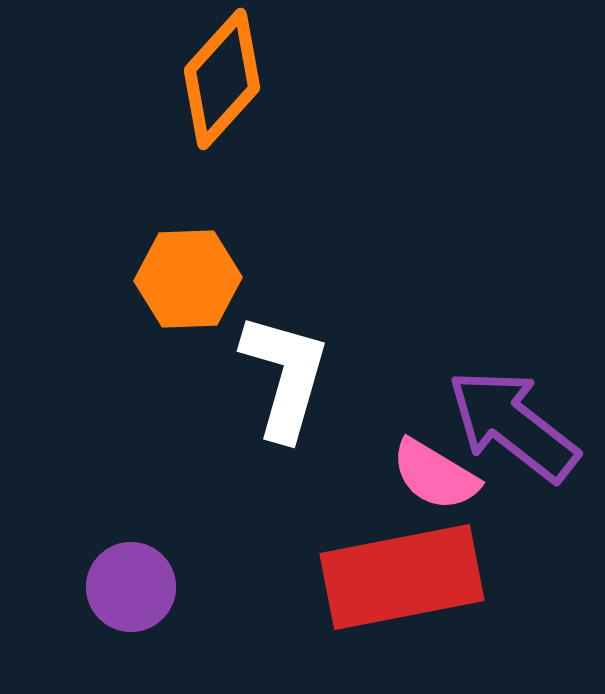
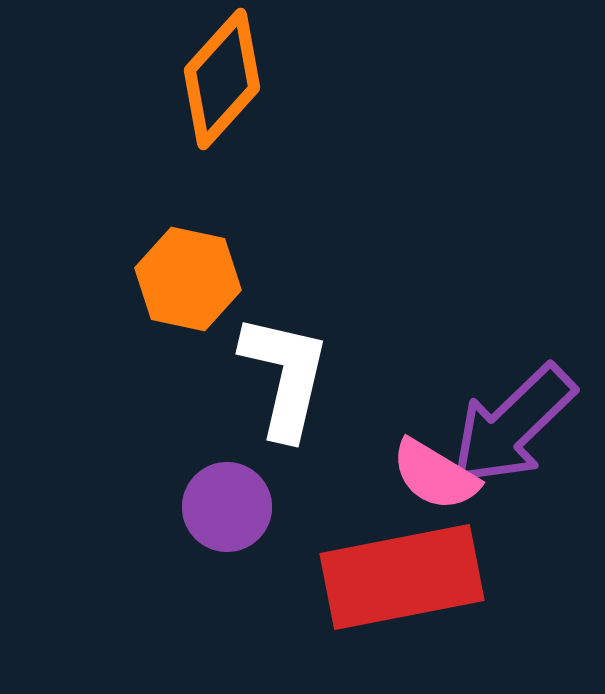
orange hexagon: rotated 14 degrees clockwise
white L-shape: rotated 3 degrees counterclockwise
purple arrow: rotated 82 degrees counterclockwise
purple circle: moved 96 px right, 80 px up
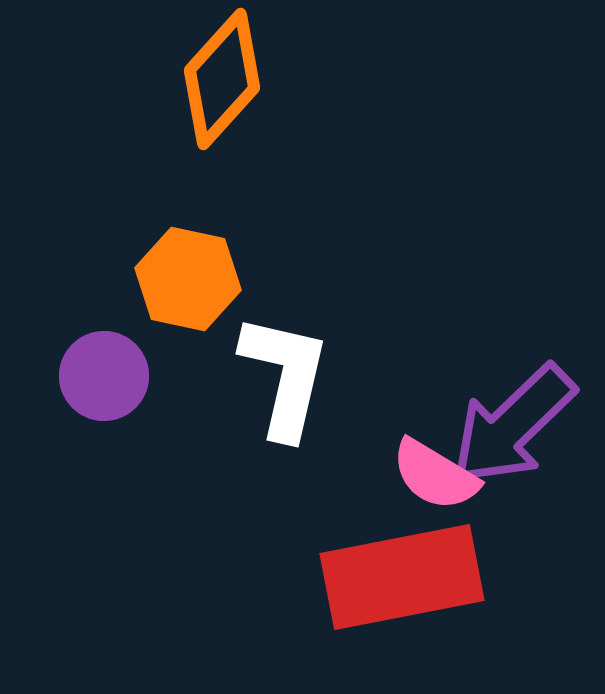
purple circle: moved 123 px left, 131 px up
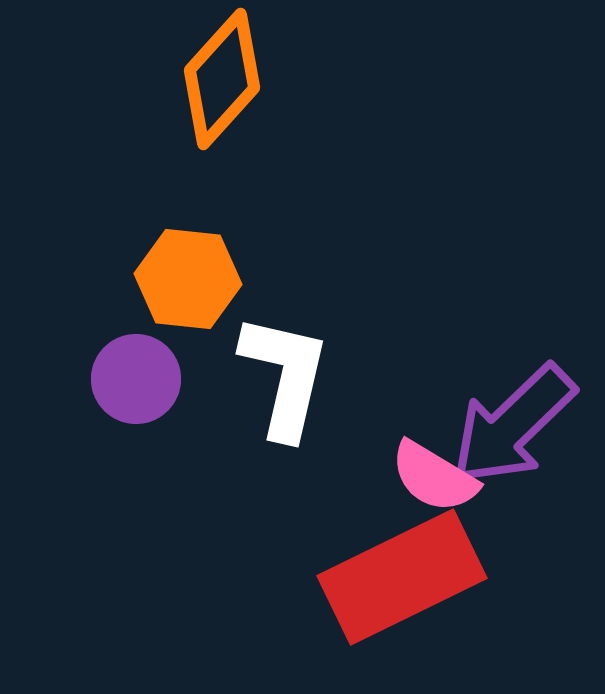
orange hexagon: rotated 6 degrees counterclockwise
purple circle: moved 32 px right, 3 px down
pink semicircle: moved 1 px left, 2 px down
red rectangle: rotated 15 degrees counterclockwise
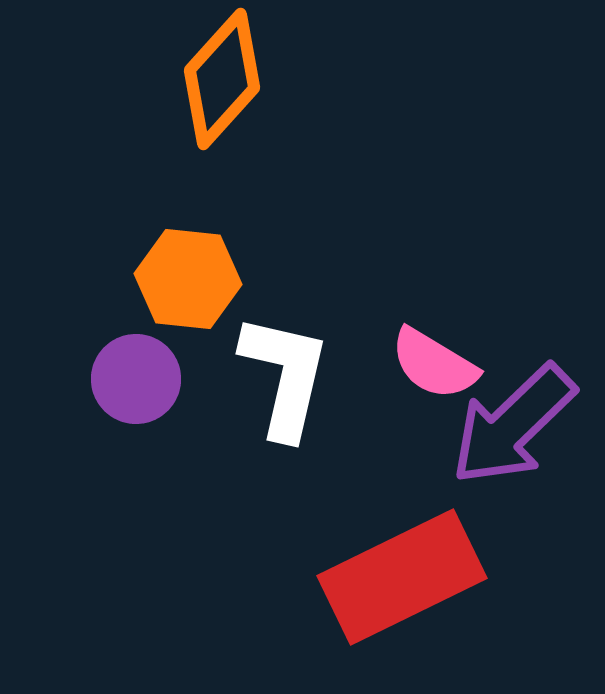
pink semicircle: moved 113 px up
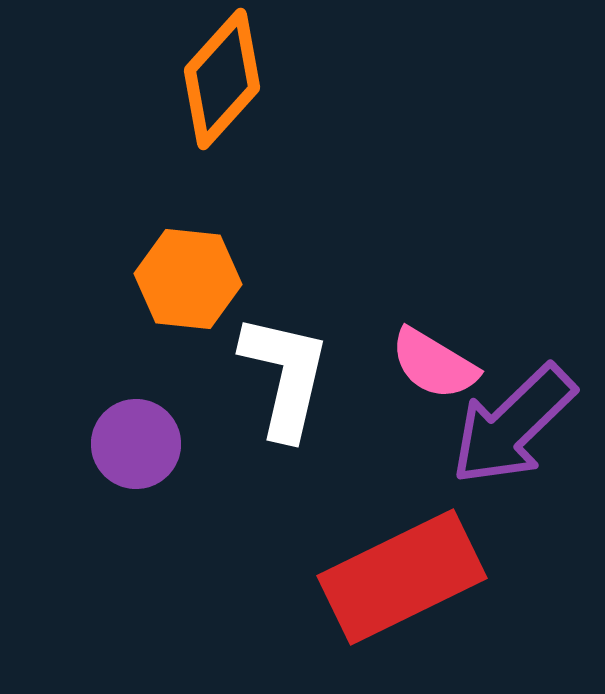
purple circle: moved 65 px down
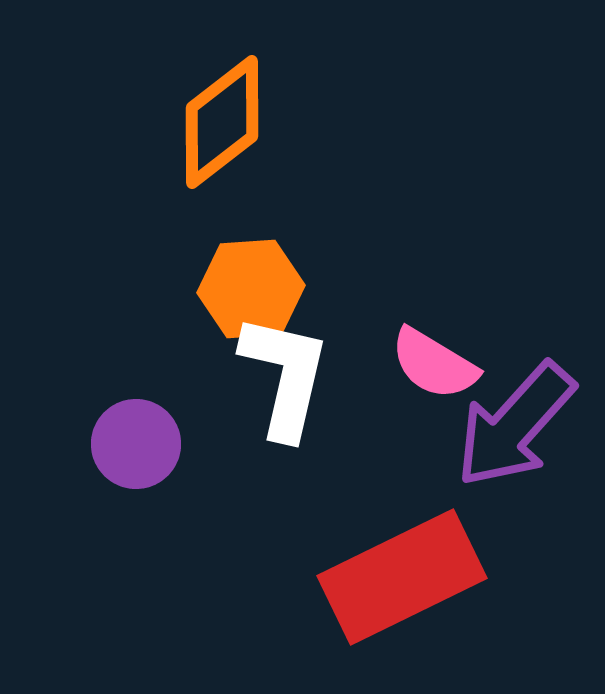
orange diamond: moved 43 px down; rotated 10 degrees clockwise
orange hexagon: moved 63 px right, 10 px down; rotated 10 degrees counterclockwise
purple arrow: moved 2 px right; rotated 4 degrees counterclockwise
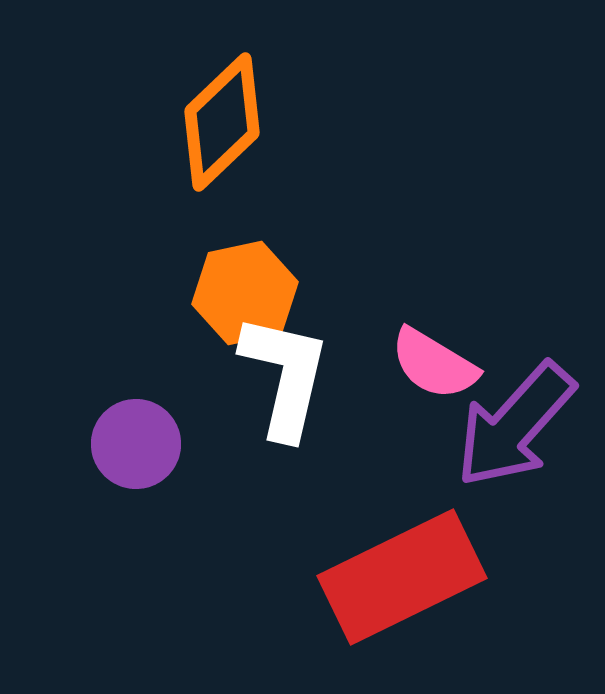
orange diamond: rotated 6 degrees counterclockwise
orange hexagon: moved 6 px left, 4 px down; rotated 8 degrees counterclockwise
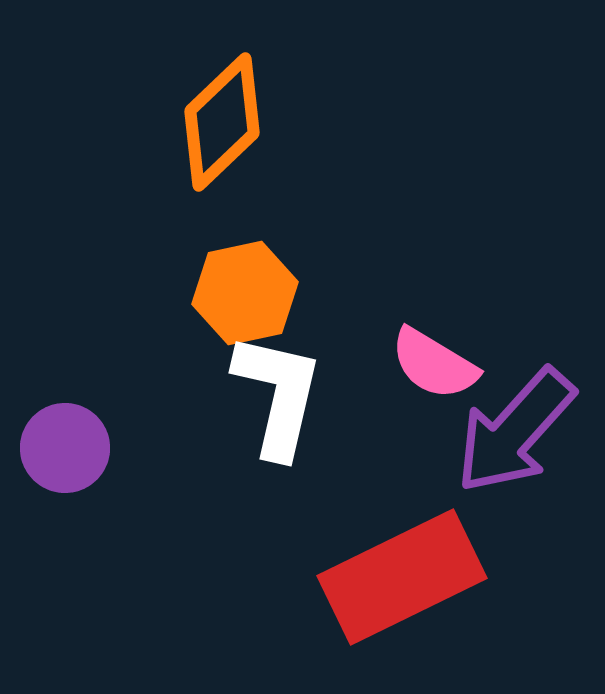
white L-shape: moved 7 px left, 19 px down
purple arrow: moved 6 px down
purple circle: moved 71 px left, 4 px down
